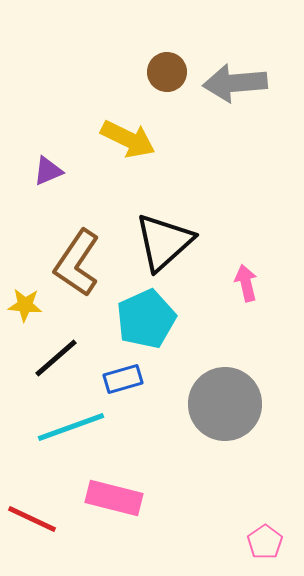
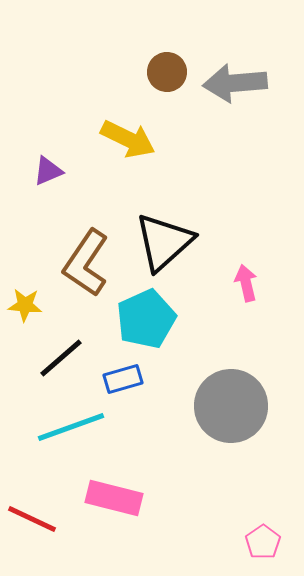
brown L-shape: moved 9 px right
black line: moved 5 px right
gray circle: moved 6 px right, 2 px down
pink pentagon: moved 2 px left
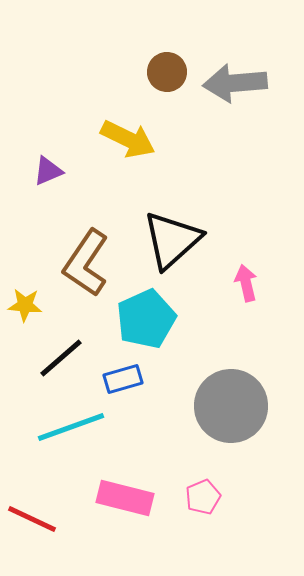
black triangle: moved 8 px right, 2 px up
pink rectangle: moved 11 px right
pink pentagon: moved 60 px left, 45 px up; rotated 12 degrees clockwise
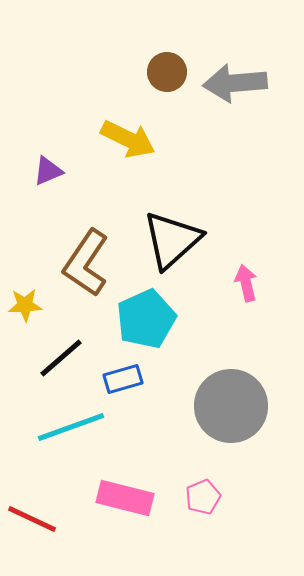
yellow star: rotated 8 degrees counterclockwise
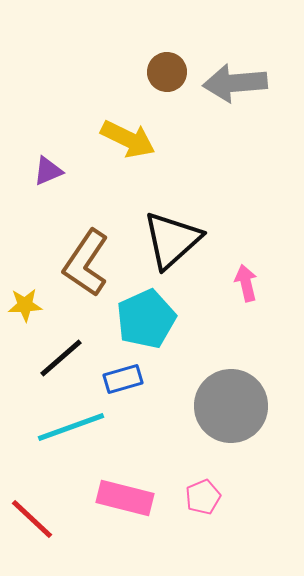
red line: rotated 18 degrees clockwise
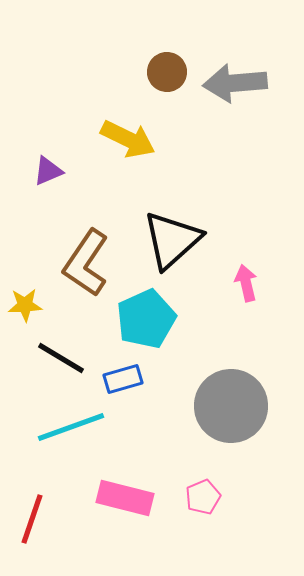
black line: rotated 72 degrees clockwise
red line: rotated 66 degrees clockwise
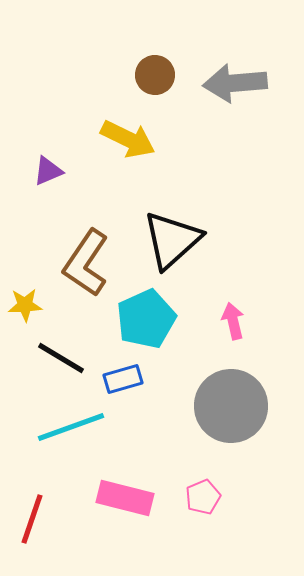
brown circle: moved 12 px left, 3 px down
pink arrow: moved 13 px left, 38 px down
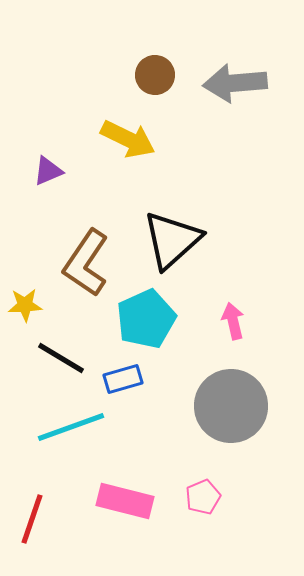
pink rectangle: moved 3 px down
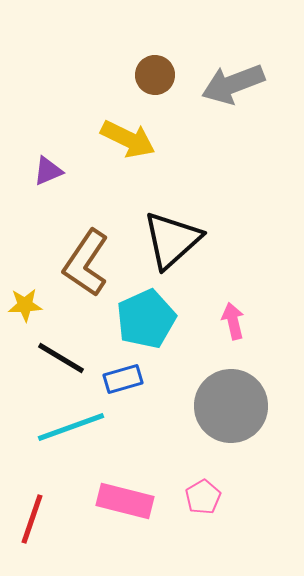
gray arrow: moved 2 px left, 1 px down; rotated 16 degrees counterclockwise
pink pentagon: rotated 8 degrees counterclockwise
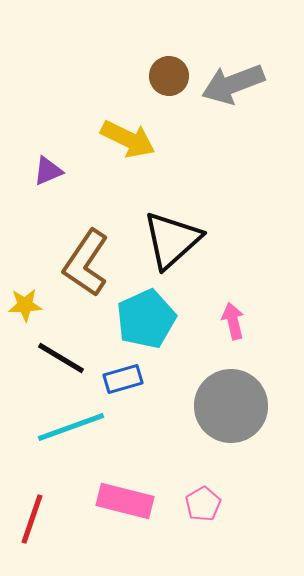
brown circle: moved 14 px right, 1 px down
pink pentagon: moved 7 px down
